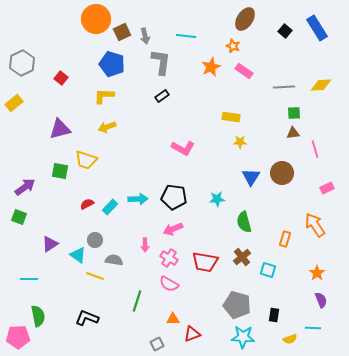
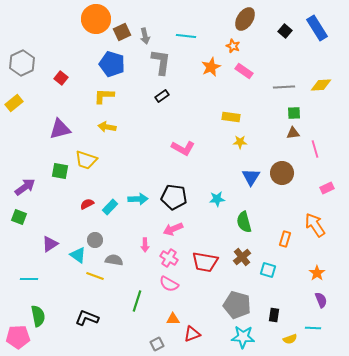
yellow arrow at (107, 127): rotated 30 degrees clockwise
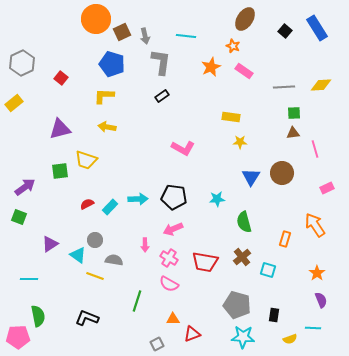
green square at (60, 171): rotated 18 degrees counterclockwise
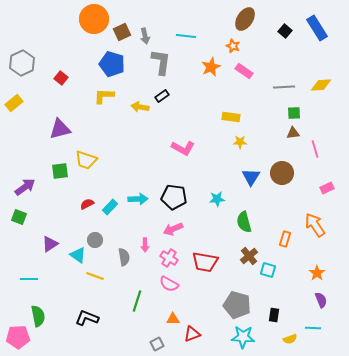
orange circle at (96, 19): moved 2 px left
yellow arrow at (107, 127): moved 33 px right, 20 px up
brown cross at (242, 257): moved 7 px right, 1 px up
gray semicircle at (114, 260): moved 10 px right, 3 px up; rotated 72 degrees clockwise
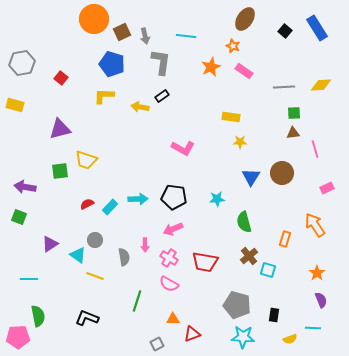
gray hexagon at (22, 63): rotated 15 degrees clockwise
yellow rectangle at (14, 103): moved 1 px right, 2 px down; rotated 54 degrees clockwise
purple arrow at (25, 187): rotated 135 degrees counterclockwise
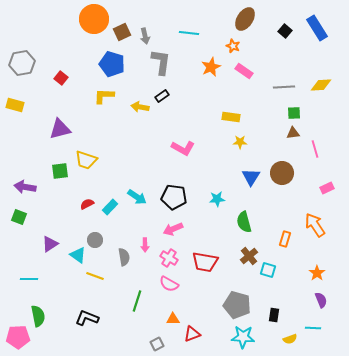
cyan line at (186, 36): moved 3 px right, 3 px up
cyan arrow at (138, 199): moved 1 px left, 2 px up; rotated 36 degrees clockwise
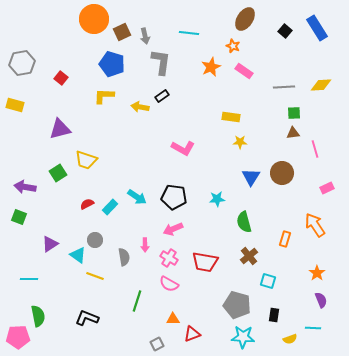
green square at (60, 171): moved 2 px left, 2 px down; rotated 24 degrees counterclockwise
cyan square at (268, 270): moved 11 px down
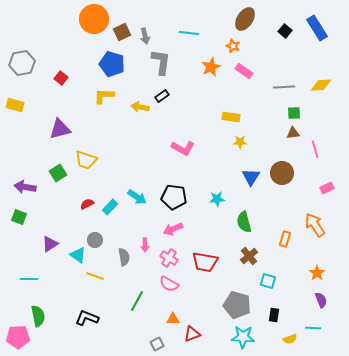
green line at (137, 301): rotated 10 degrees clockwise
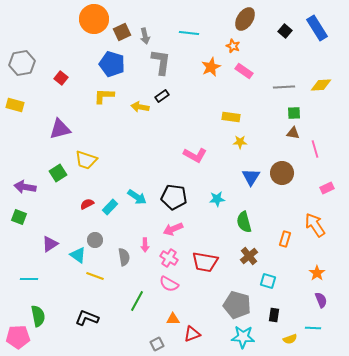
brown triangle at (293, 133): rotated 16 degrees clockwise
pink L-shape at (183, 148): moved 12 px right, 7 px down
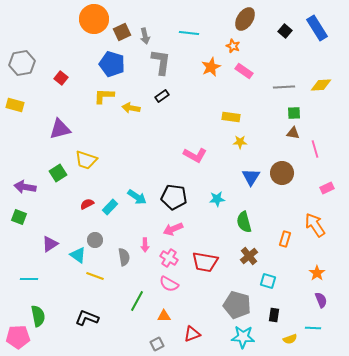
yellow arrow at (140, 107): moved 9 px left, 1 px down
orange triangle at (173, 319): moved 9 px left, 3 px up
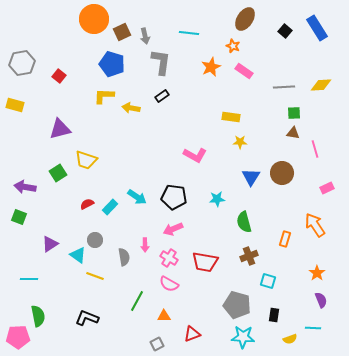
red square at (61, 78): moved 2 px left, 2 px up
brown cross at (249, 256): rotated 18 degrees clockwise
